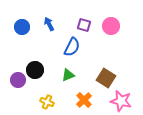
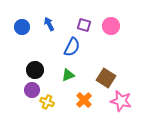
purple circle: moved 14 px right, 10 px down
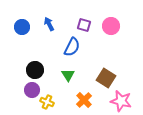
green triangle: rotated 40 degrees counterclockwise
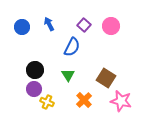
purple square: rotated 24 degrees clockwise
purple circle: moved 2 px right, 1 px up
